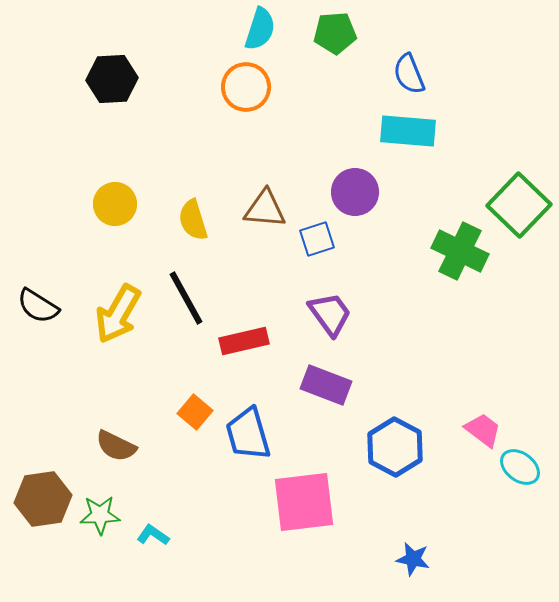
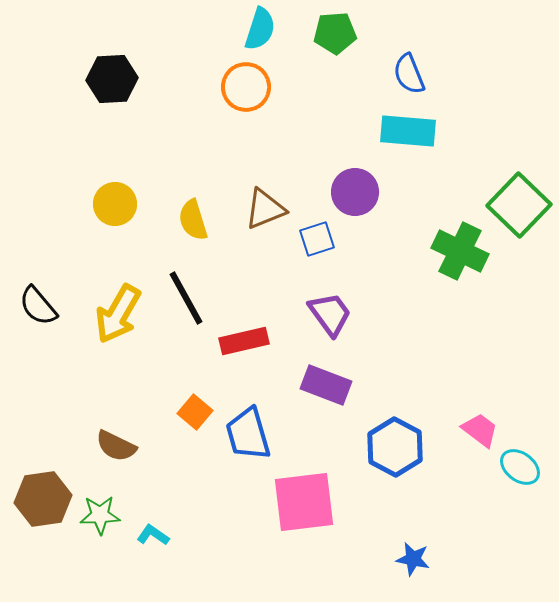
brown triangle: rotated 27 degrees counterclockwise
black semicircle: rotated 18 degrees clockwise
pink trapezoid: moved 3 px left
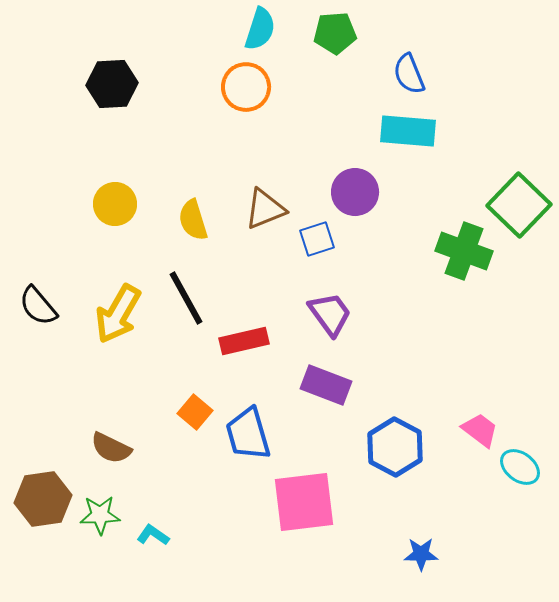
black hexagon: moved 5 px down
green cross: moved 4 px right; rotated 6 degrees counterclockwise
brown semicircle: moved 5 px left, 2 px down
blue star: moved 8 px right, 5 px up; rotated 12 degrees counterclockwise
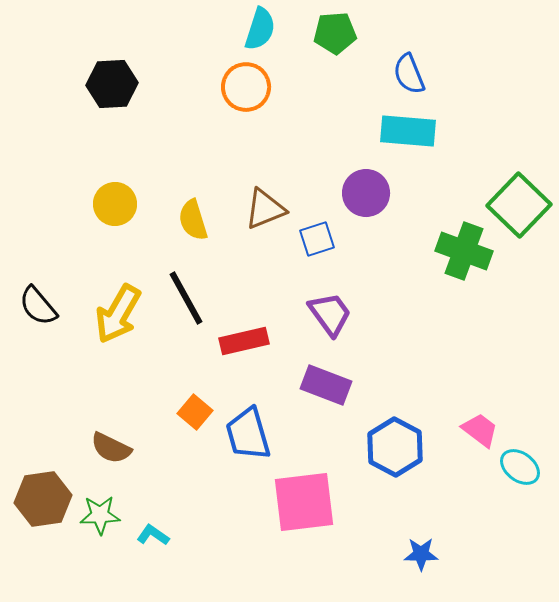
purple circle: moved 11 px right, 1 px down
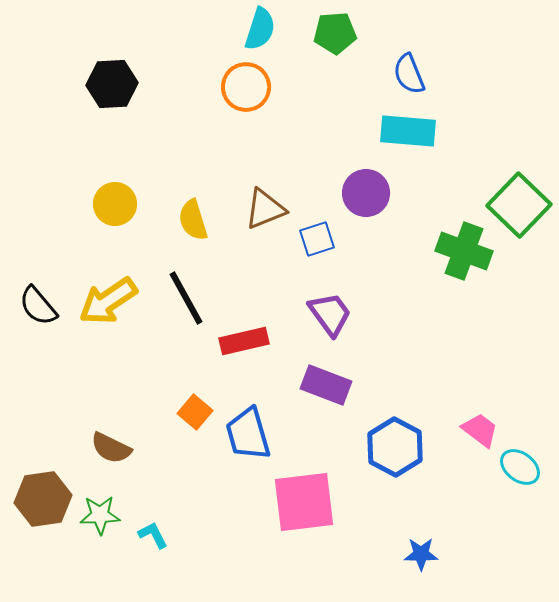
yellow arrow: moved 10 px left, 13 px up; rotated 26 degrees clockwise
cyan L-shape: rotated 28 degrees clockwise
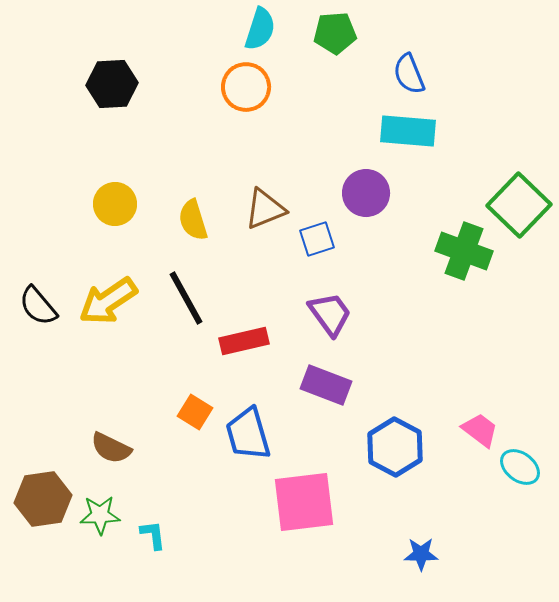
orange square: rotated 8 degrees counterclockwise
cyan L-shape: rotated 20 degrees clockwise
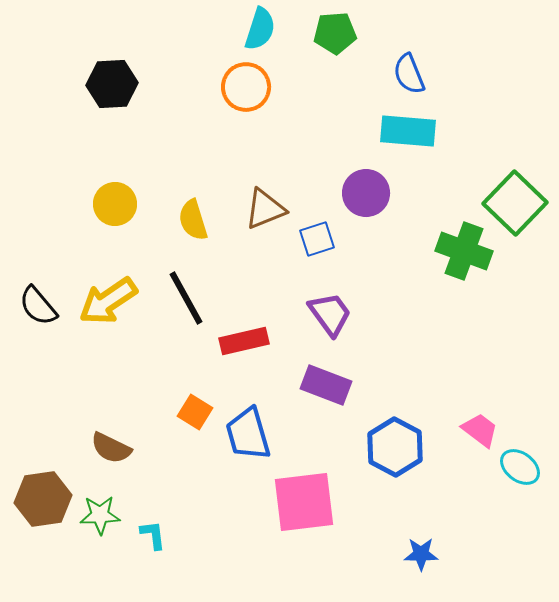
green square: moved 4 px left, 2 px up
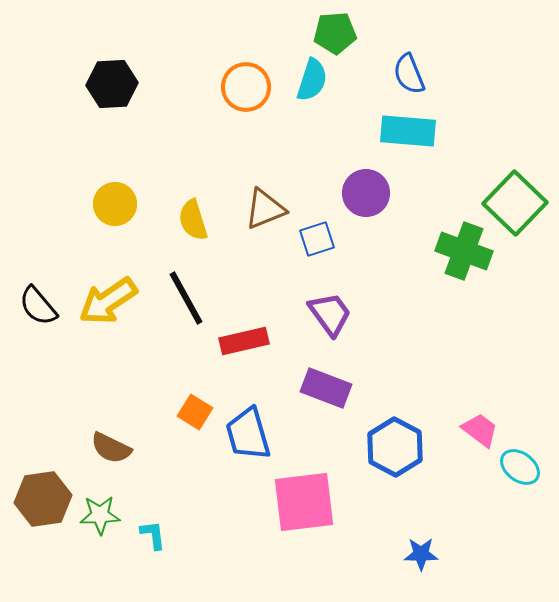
cyan semicircle: moved 52 px right, 51 px down
purple rectangle: moved 3 px down
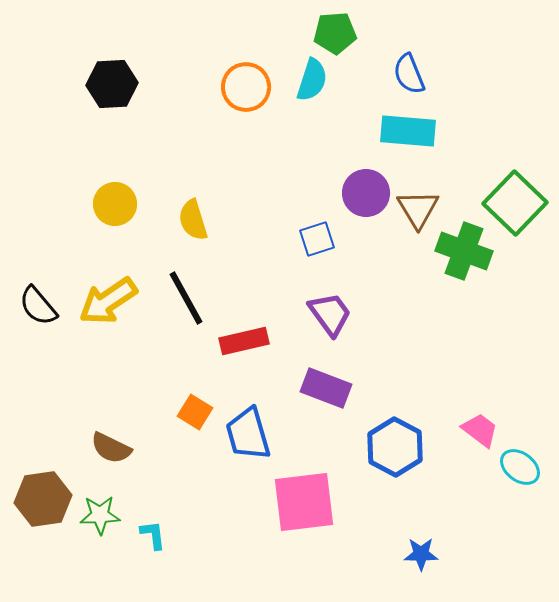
brown triangle: moved 153 px right; rotated 39 degrees counterclockwise
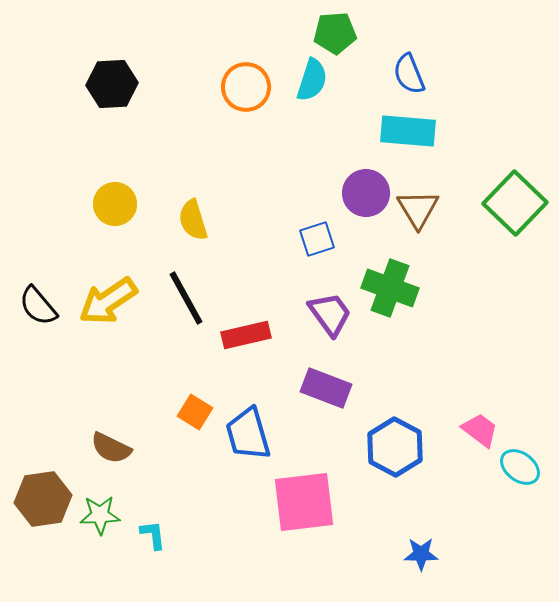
green cross: moved 74 px left, 37 px down
red rectangle: moved 2 px right, 6 px up
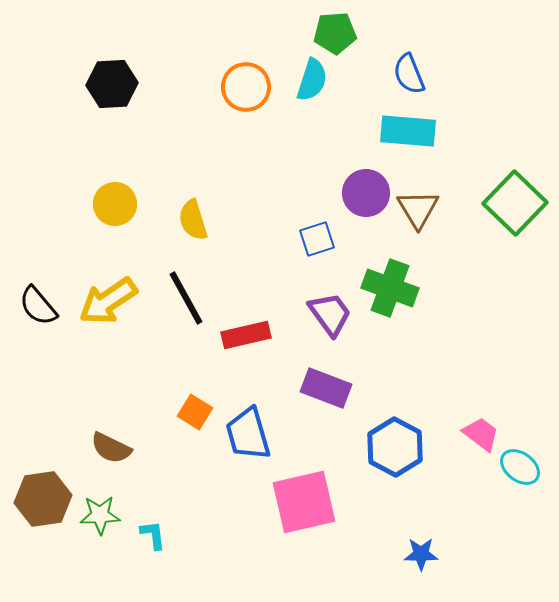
pink trapezoid: moved 1 px right, 4 px down
pink square: rotated 6 degrees counterclockwise
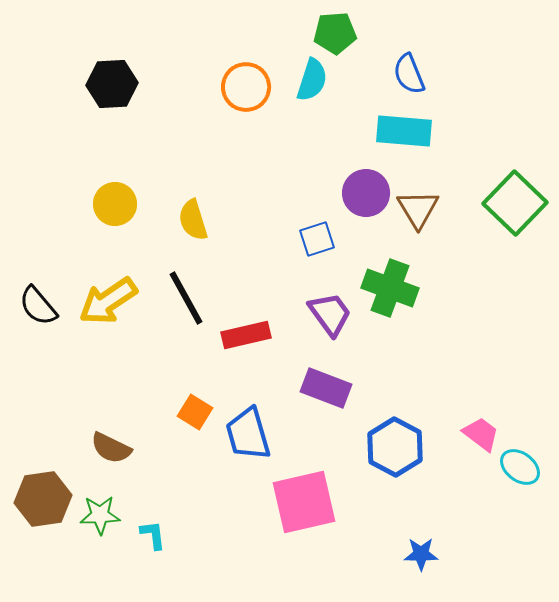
cyan rectangle: moved 4 px left
